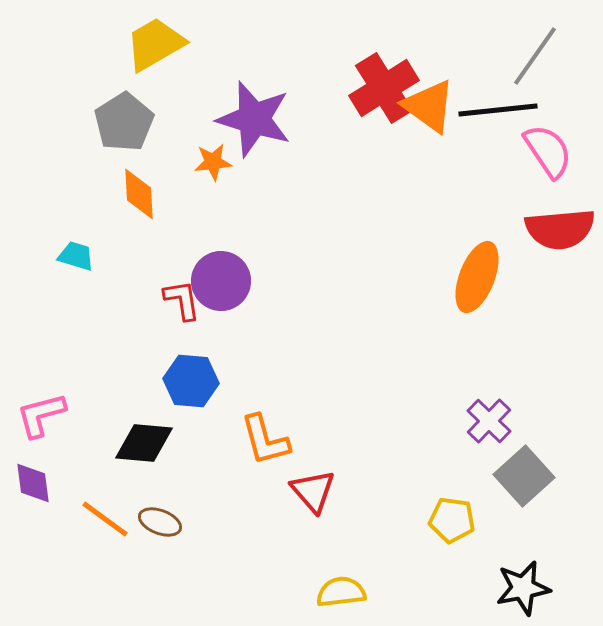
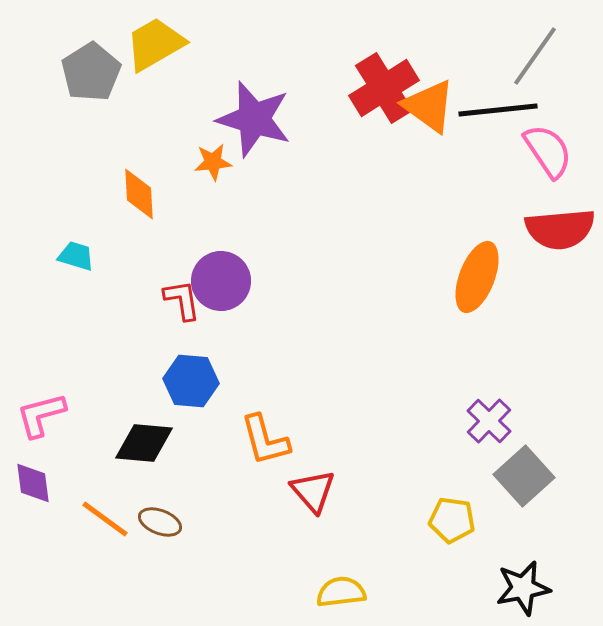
gray pentagon: moved 33 px left, 50 px up
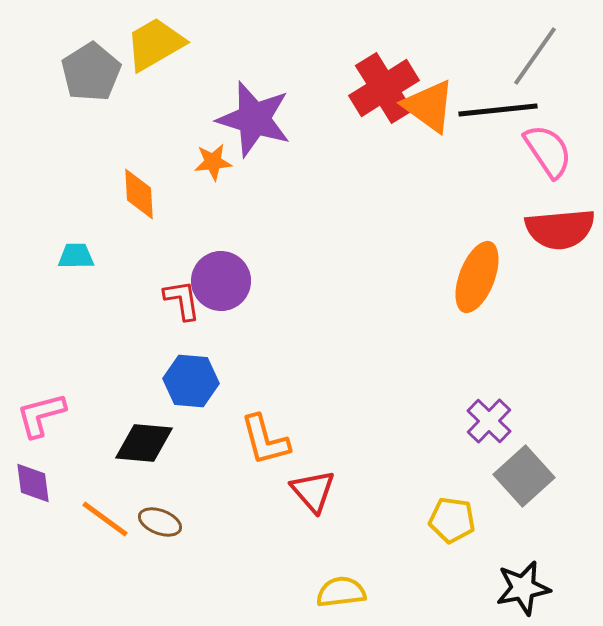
cyan trapezoid: rotated 18 degrees counterclockwise
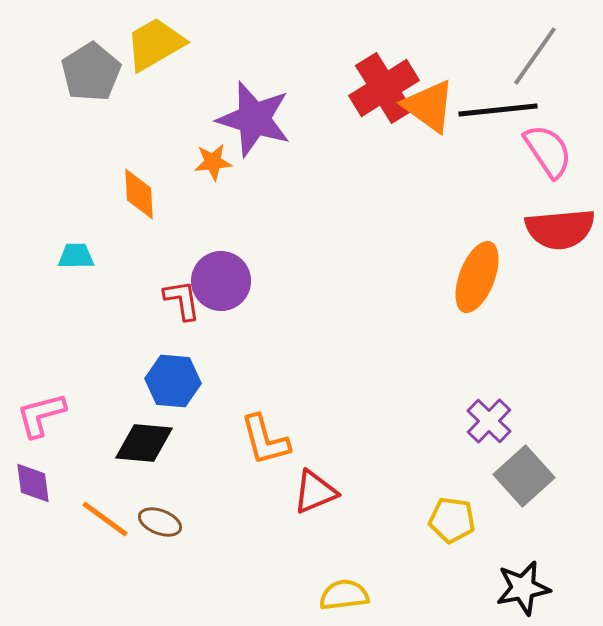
blue hexagon: moved 18 px left
red triangle: moved 2 px right, 1 px down; rotated 48 degrees clockwise
yellow semicircle: moved 3 px right, 3 px down
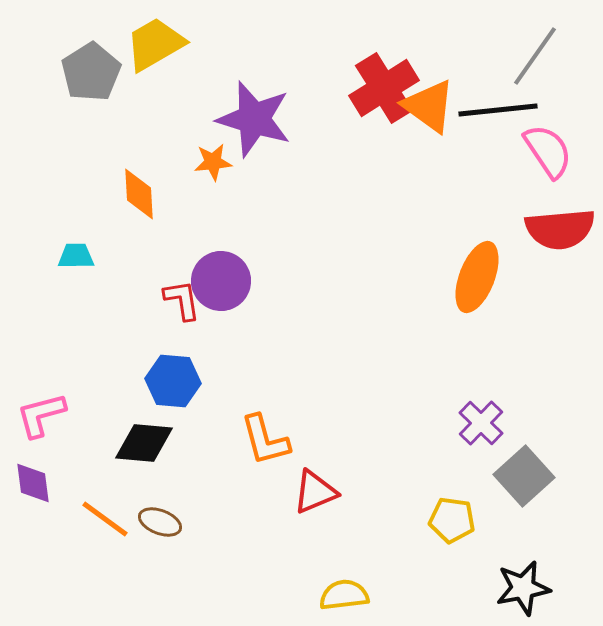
purple cross: moved 8 px left, 2 px down
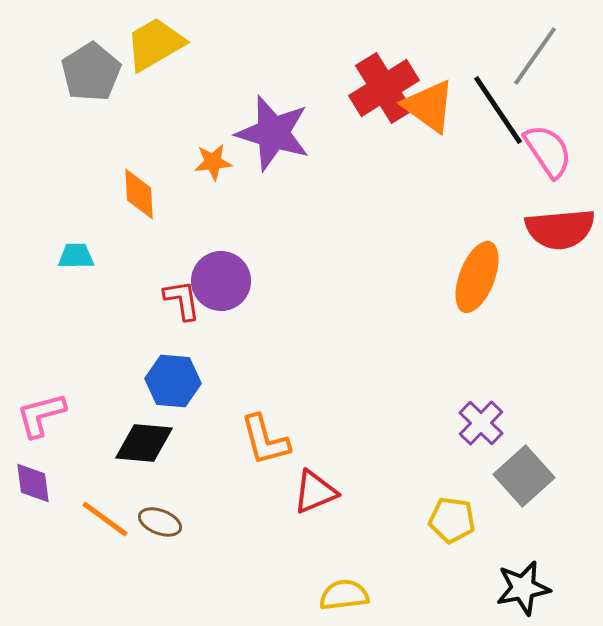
black line: rotated 62 degrees clockwise
purple star: moved 19 px right, 14 px down
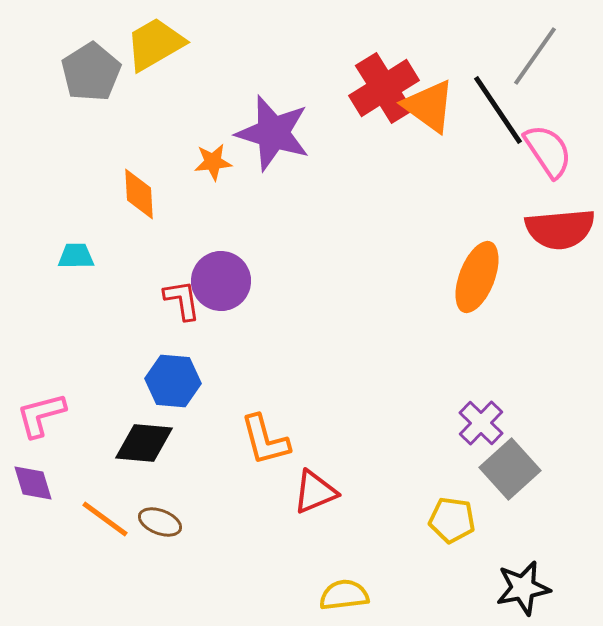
gray square: moved 14 px left, 7 px up
purple diamond: rotated 9 degrees counterclockwise
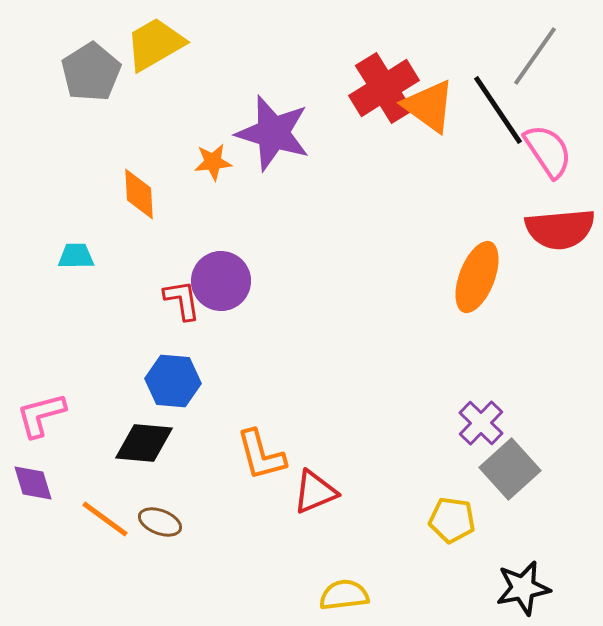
orange L-shape: moved 4 px left, 15 px down
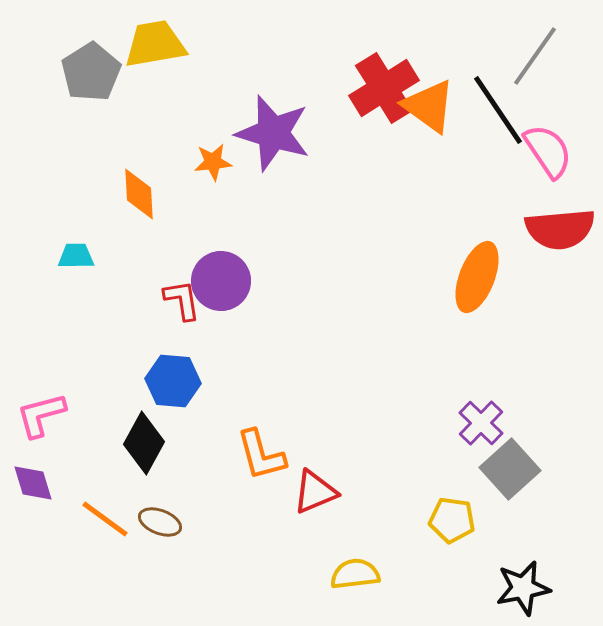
yellow trapezoid: rotated 20 degrees clockwise
black diamond: rotated 66 degrees counterclockwise
yellow semicircle: moved 11 px right, 21 px up
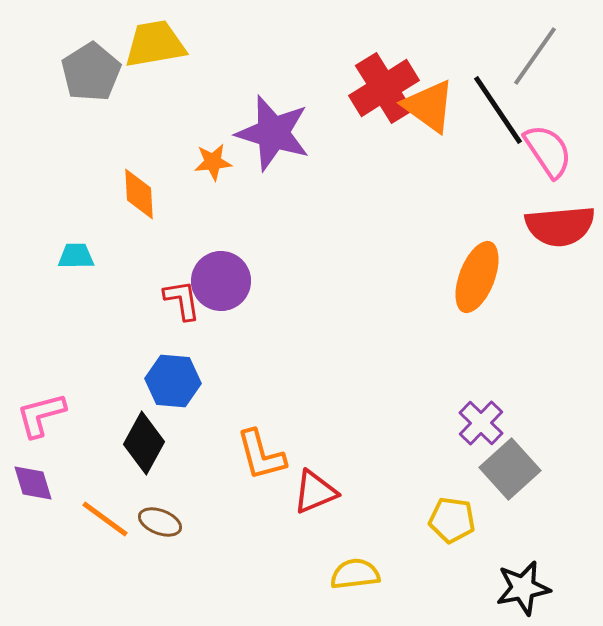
red semicircle: moved 3 px up
